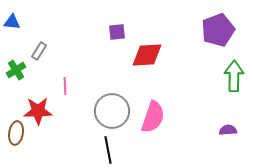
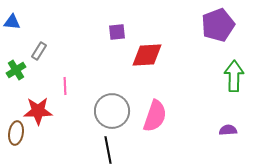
purple pentagon: moved 5 px up
pink semicircle: moved 2 px right, 1 px up
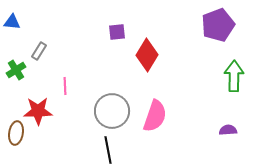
red diamond: rotated 56 degrees counterclockwise
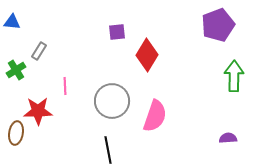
gray circle: moved 10 px up
purple semicircle: moved 8 px down
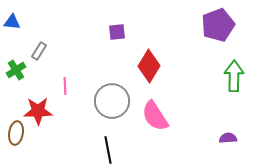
red diamond: moved 2 px right, 11 px down
pink semicircle: rotated 128 degrees clockwise
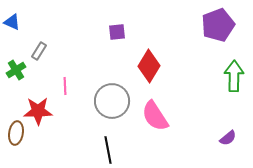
blue triangle: rotated 18 degrees clockwise
purple semicircle: rotated 144 degrees clockwise
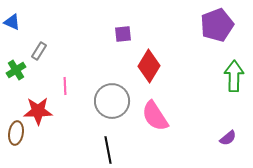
purple pentagon: moved 1 px left
purple square: moved 6 px right, 2 px down
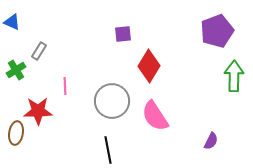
purple pentagon: moved 6 px down
purple semicircle: moved 17 px left, 3 px down; rotated 24 degrees counterclockwise
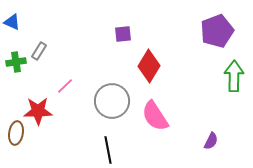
green cross: moved 8 px up; rotated 24 degrees clockwise
pink line: rotated 48 degrees clockwise
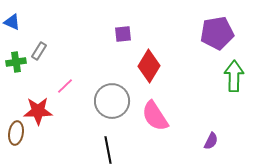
purple pentagon: moved 2 px down; rotated 12 degrees clockwise
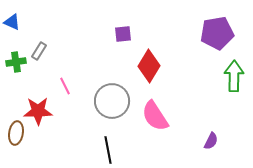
pink line: rotated 72 degrees counterclockwise
